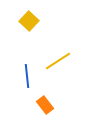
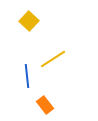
yellow line: moved 5 px left, 2 px up
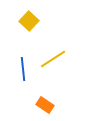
blue line: moved 4 px left, 7 px up
orange rectangle: rotated 18 degrees counterclockwise
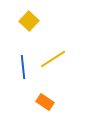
blue line: moved 2 px up
orange rectangle: moved 3 px up
